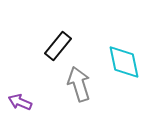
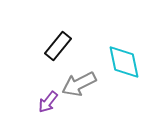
gray arrow: rotated 100 degrees counterclockwise
purple arrow: moved 28 px right; rotated 75 degrees counterclockwise
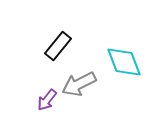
cyan diamond: rotated 9 degrees counterclockwise
purple arrow: moved 1 px left, 2 px up
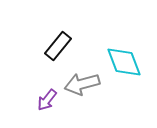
gray arrow: moved 3 px right; rotated 12 degrees clockwise
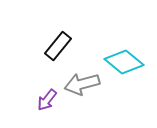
cyan diamond: rotated 30 degrees counterclockwise
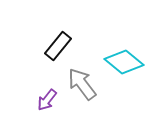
gray arrow: rotated 68 degrees clockwise
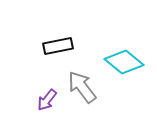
black rectangle: rotated 40 degrees clockwise
gray arrow: moved 3 px down
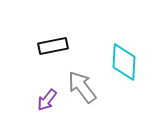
black rectangle: moved 5 px left
cyan diamond: rotated 54 degrees clockwise
